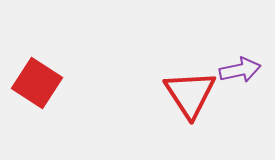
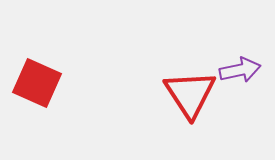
red square: rotated 9 degrees counterclockwise
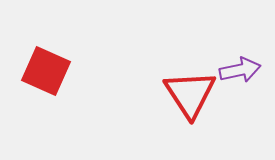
red square: moved 9 px right, 12 px up
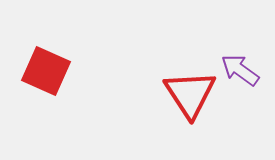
purple arrow: rotated 132 degrees counterclockwise
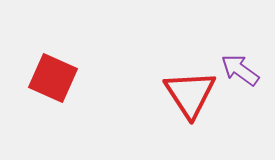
red square: moved 7 px right, 7 px down
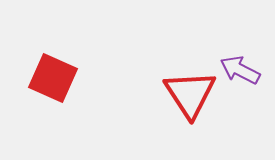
purple arrow: rotated 9 degrees counterclockwise
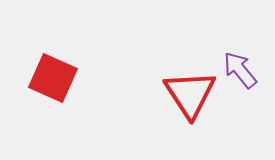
purple arrow: rotated 24 degrees clockwise
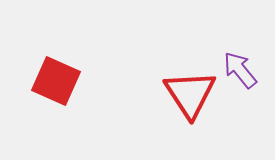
red square: moved 3 px right, 3 px down
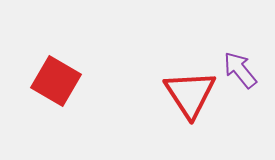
red square: rotated 6 degrees clockwise
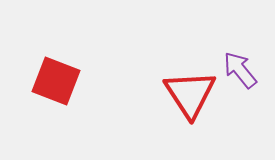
red square: rotated 9 degrees counterclockwise
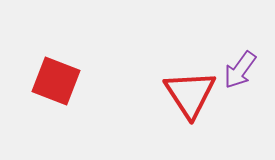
purple arrow: rotated 105 degrees counterclockwise
